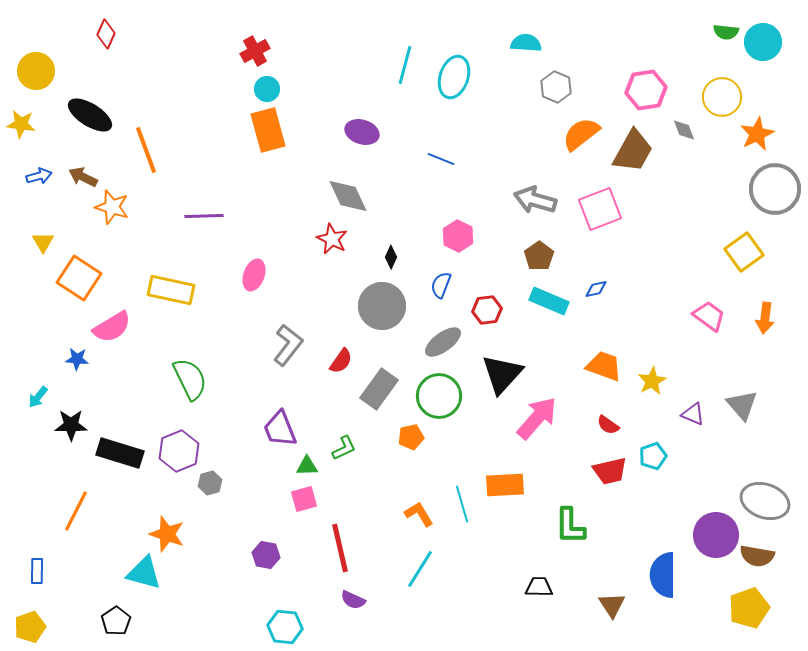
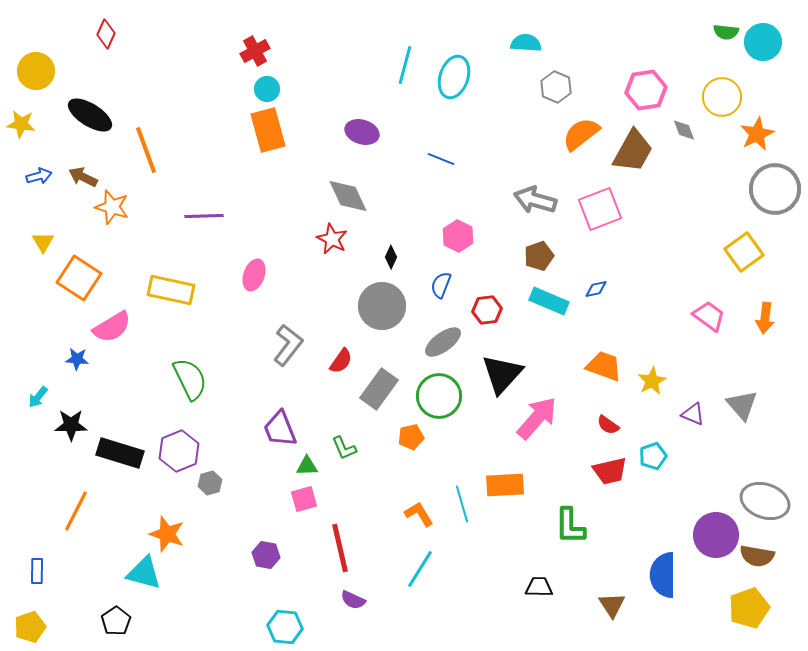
brown pentagon at (539, 256): rotated 16 degrees clockwise
green L-shape at (344, 448): rotated 92 degrees clockwise
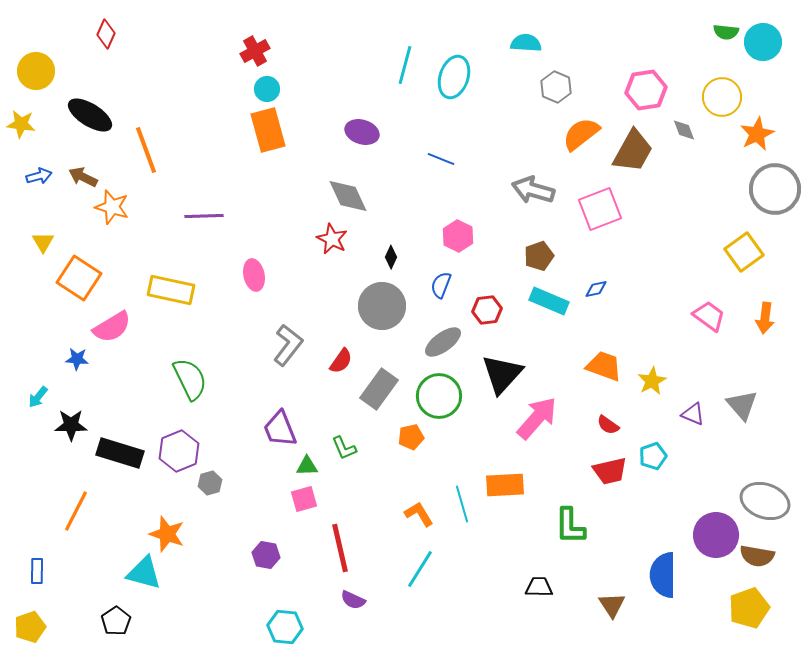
gray arrow at (535, 200): moved 2 px left, 10 px up
pink ellipse at (254, 275): rotated 32 degrees counterclockwise
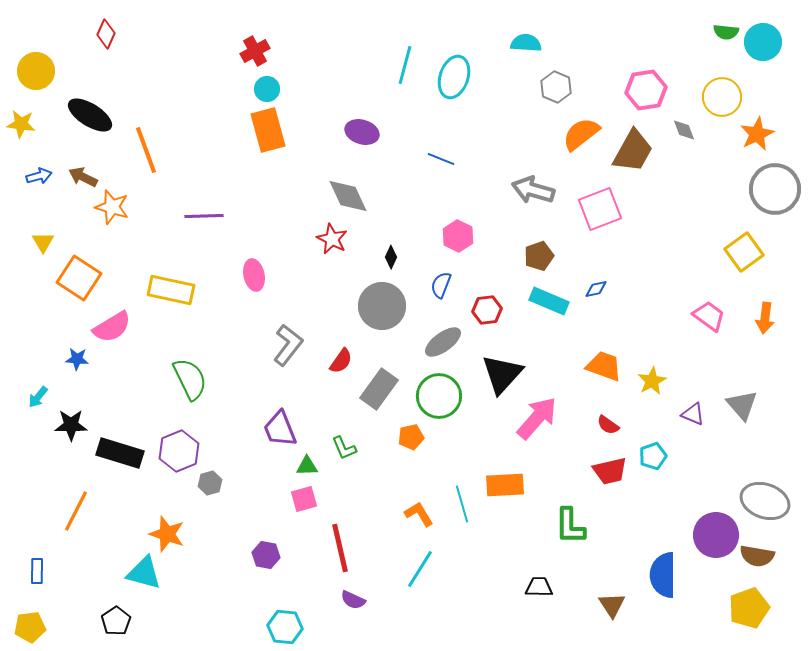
yellow pentagon at (30, 627): rotated 12 degrees clockwise
